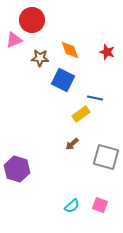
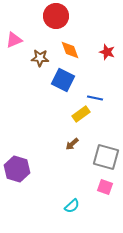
red circle: moved 24 px right, 4 px up
pink square: moved 5 px right, 18 px up
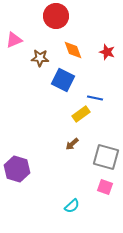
orange diamond: moved 3 px right
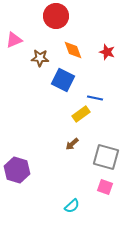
purple hexagon: moved 1 px down
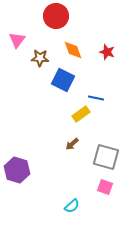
pink triangle: moved 3 px right; rotated 30 degrees counterclockwise
blue line: moved 1 px right
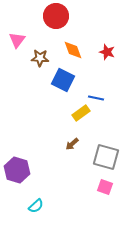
yellow rectangle: moved 1 px up
cyan semicircle: moved 36 px left
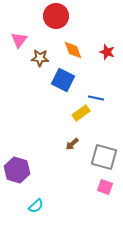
pink triangle: moved 2 px right
gray square: moved 2 px left
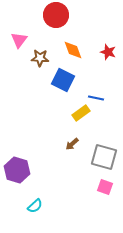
red circle: moved 1 px up
red star: moved 1 px right
cyan semicircle: moved 1 px left
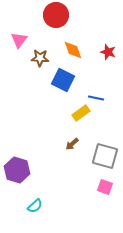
gray square: moved 1 px right, 1 px up
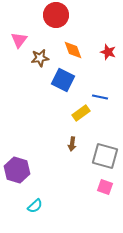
brown star: rotated 12 degrees counterclockwise
blue line: moved 4 px right, 1 px up
brown arrow: rotated 40 degrees counterclockwise
